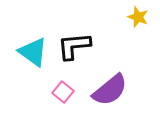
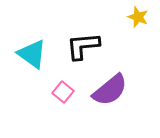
black L-shape: moved 9 px right
cyan triangle: moved 1 px left, 2 px down
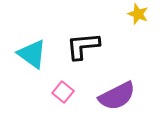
yellow star: moved 3 px up
purple semicircle: moved 7 px right, 6 px down; rotated 12 degrees clockwise
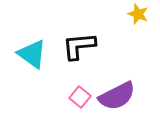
black L-shape: moved 4 px left
pink square: moved 17 px right, 5 px down
